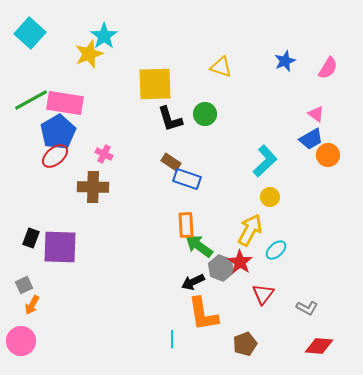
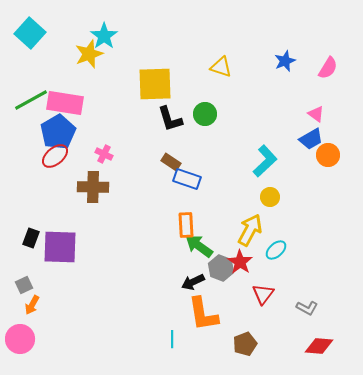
pink circle: moved 1 px left, 2 px up
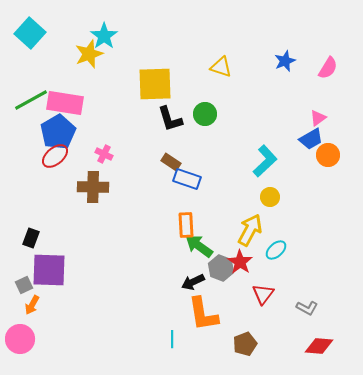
pink triangle: moved 2 px right, 4 px down; rotated 48 degrees clockwise
purple square: moved 11 px left, 23 px down
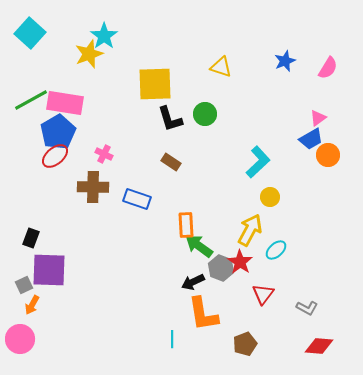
cyan L-shape: moved 7 px left, 1 px down
blue rectangle: moved 50 px left, 20 px down
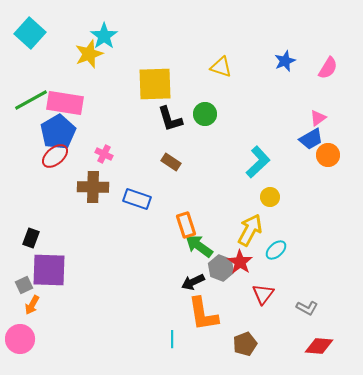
orange rectangle: rotated 15 degrees counterclockwise
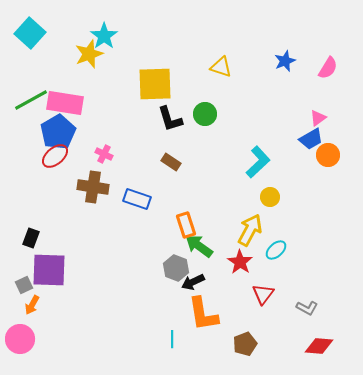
brown cross: rotated 8 degrees clockwise
gray hexagon: moved 45 px left
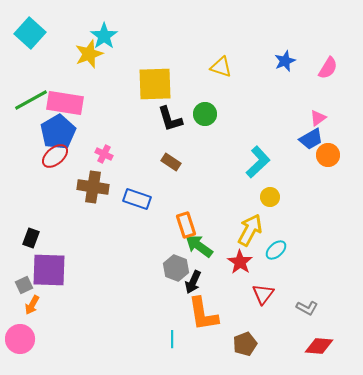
black arrow: rotated 40 degrees counterclockwise
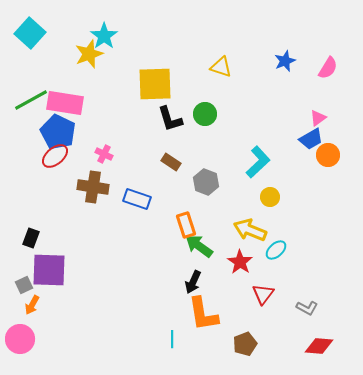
blue pentagon: rotated 16 degrees counterclockwise
yellow arrow: rotated 96 degrees counterclockwise
gray hexagon: moved 30 px right, 86 px up
